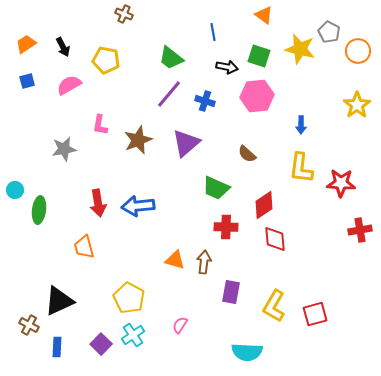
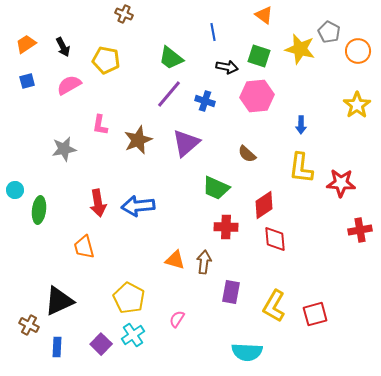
pink semicircle at (180, 325): moved 3 px left, 6 px up
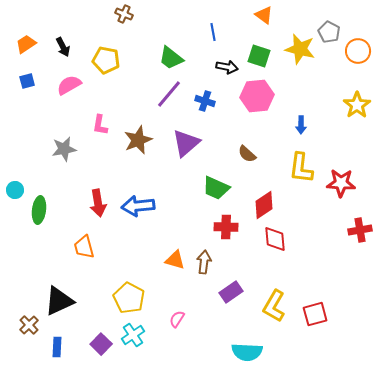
purple rectangle at (231, 292): rotated 45 degrees clockwise
brown cross at (29, 325): rotated 18 degrees clockwise
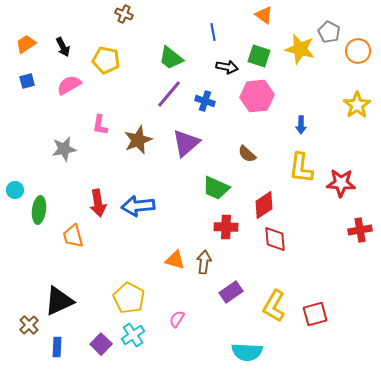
orange trapezoid at (84, 247): moved 11 px left, 11 px up
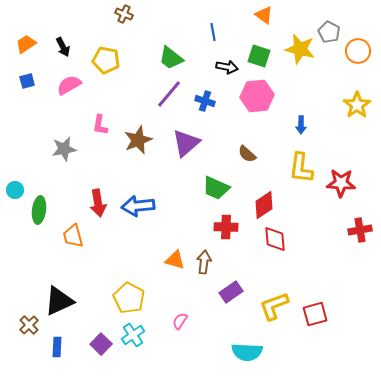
yellow L-shape at (274, 306): rotated 40 degrees clockwise
pink semicircle at (177, 319): moved 3 px right, 2 px down
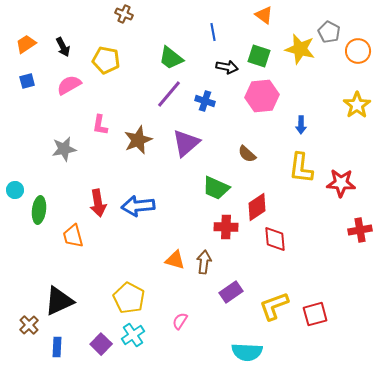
pink hexagon at (257, 96): moved 5 px right
red diamond at (264, 205): moved 7 px left, 2 px down
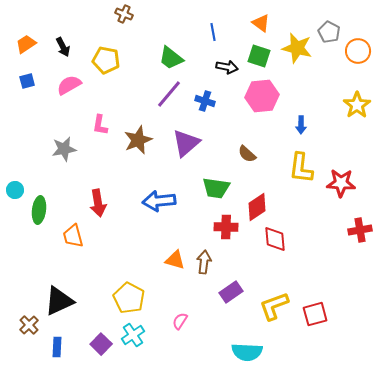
orange triangle at (264, 15): moved 3 px left, 8 px down
yellow star at (300, 49): moved 3 px left, 1 px up
green trapezoid at (216, 188): rotated 16 degrees counterclockwise
blue arrow at (138, 206): moved 21 px right, 5 px up
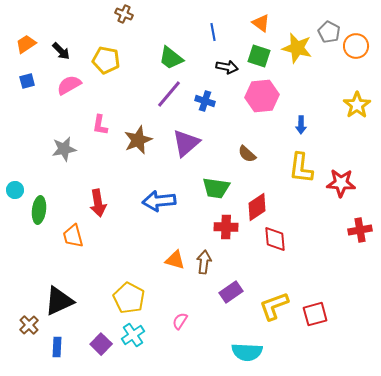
black arrow at (63, 47): moved 2 px left, 4 px down; rotated 18 degrees counterclockwise
orange circle at (358, 51): moved 2 px left, 5 px up
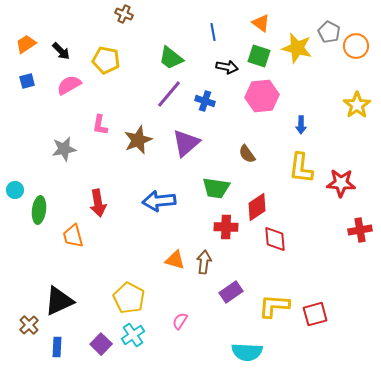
brown semicircle at (247, 154): rotated 12 degrees clockwise
yellow L-shape at (274, 306): rotated 24 degrees clockwise
